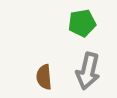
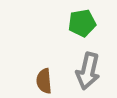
brown semicircle: moved 4 px down
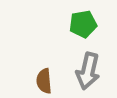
green pentagon: moved 1 px right, 1 px down
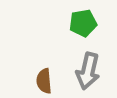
green pentagon: moved 1 px up
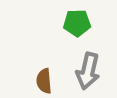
green pentagon: moved 6 px left; rotated 8 degrees clockwise
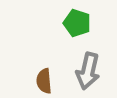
green pentagon: rotated 20 degrees clockwise
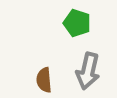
brown semicircle: moved 1 px up
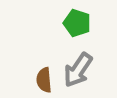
gray arrow: moved 10 px left, 1 px up; rotated 21 degrees clockwise
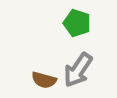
brown semicircle: rotated 70 degrees counterclockwise
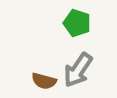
brown semicircle: moved 1 px down
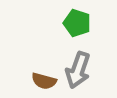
gray arrow: rotated 15 degrees counterclockwise
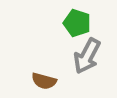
gray arrow: moved 9 px right, 14 px up; rotated 9 degrees clockwise
